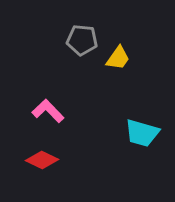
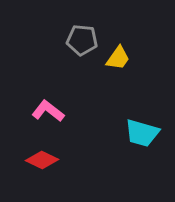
pink L-shape: rotated 8 degrees counterclockwise
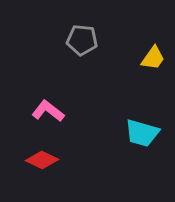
yellow trapezoid: moved 35 px right
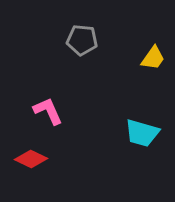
pink L-shape: rotated 28 degrees clockwise
red diamond: moved 11 px left, 1 px up
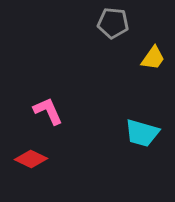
gray pentagon: moved 31 px right, 17 px up
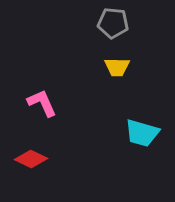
yellow trapezoid: moved 36 px left, 9 px down; rotated 56 degrees clockwise
pink L-shape: moved 6 px left, 8 px up
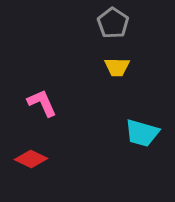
gray pentagon: rotated 28 degrees clockwise
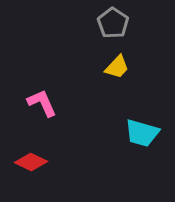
yellow trapezoid: rotated 48 degrees counterclockwise
red diamond: moved 3 px down
